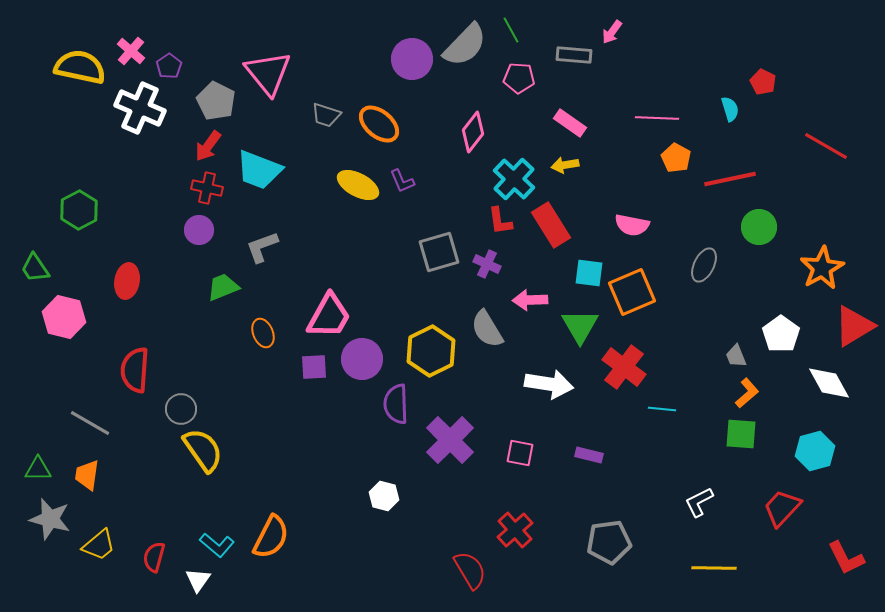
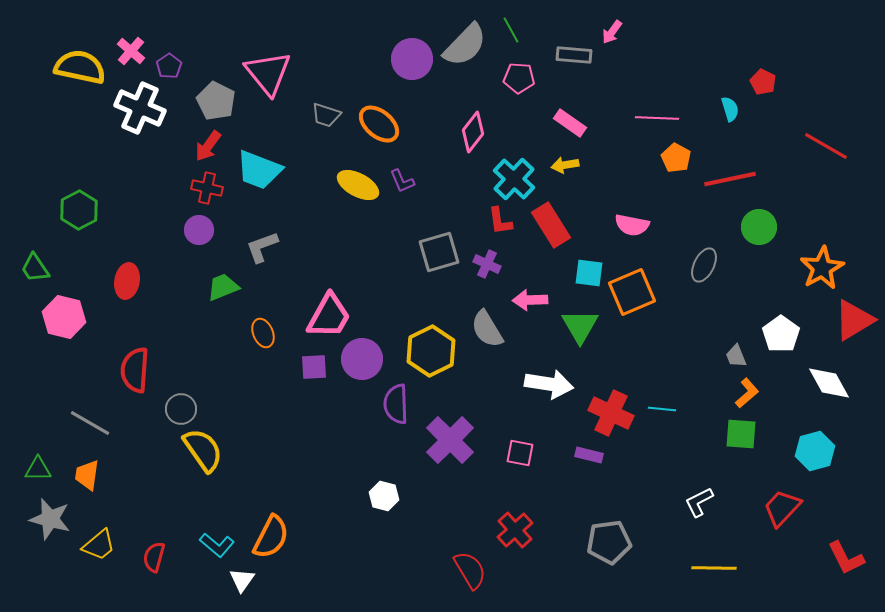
red triangle at (854, 326): moved 6 px up
red cross at (624, 367): moved 13 px left, 46 px down; rotated 12 degrees counterclockwise
white triangle at (198, 580): moved 44 px right
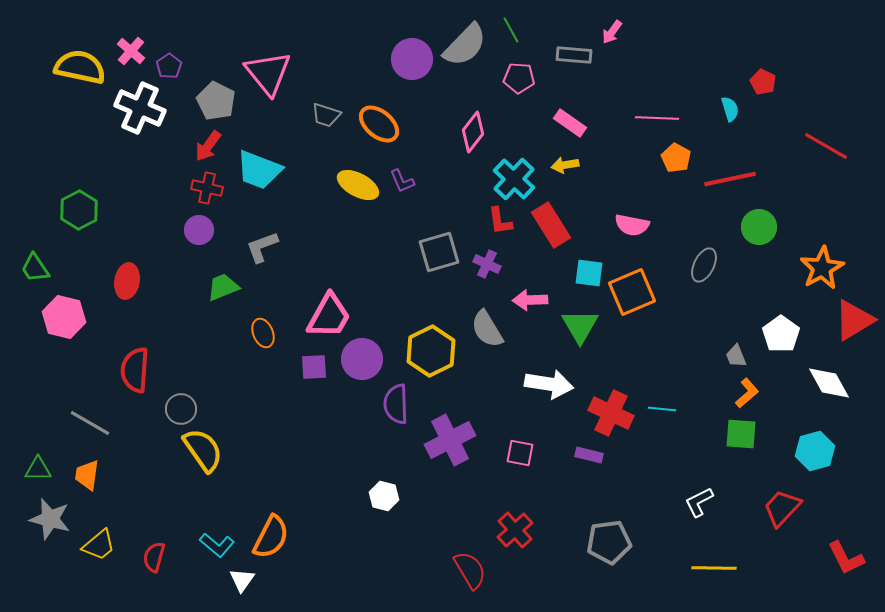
purple cross at (450, 440): rotated 18 degrees clockwise
